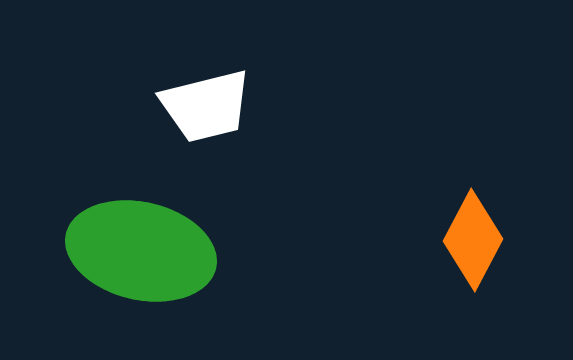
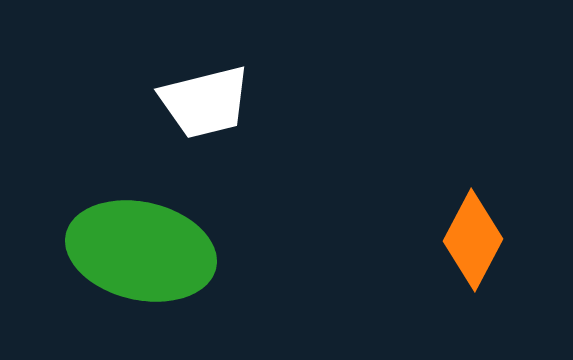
white trapezoid: moved 1 px left, 4 px up
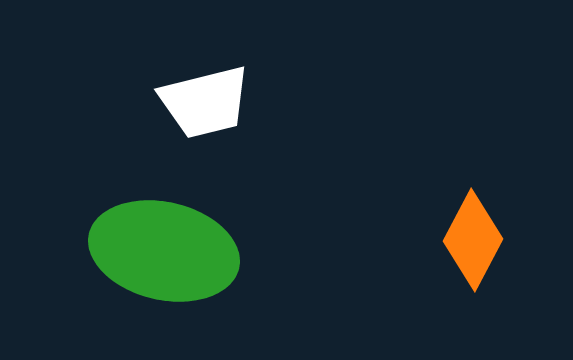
green ellipse: moved 23 px right
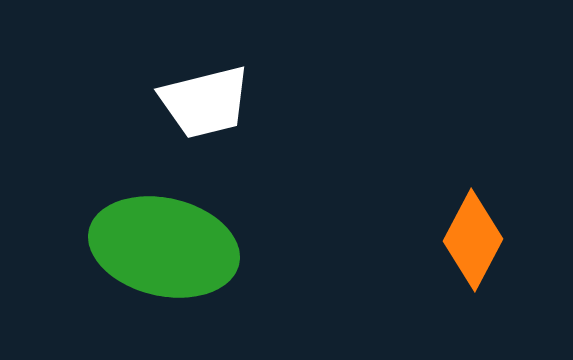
green ellipse: moved 4 px up
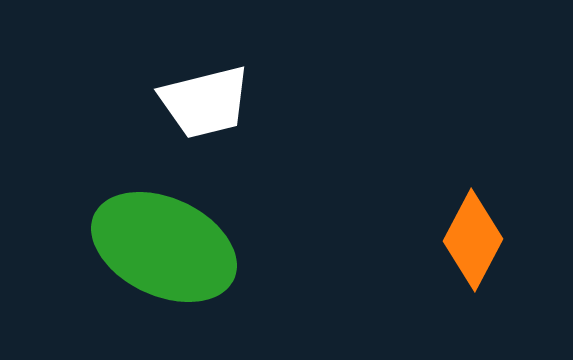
green ellipse: rotated 12 degrees clockwise
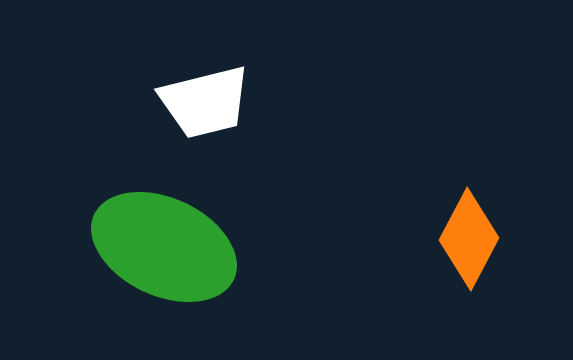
orange diamond: moved 4 px left, 1 px up
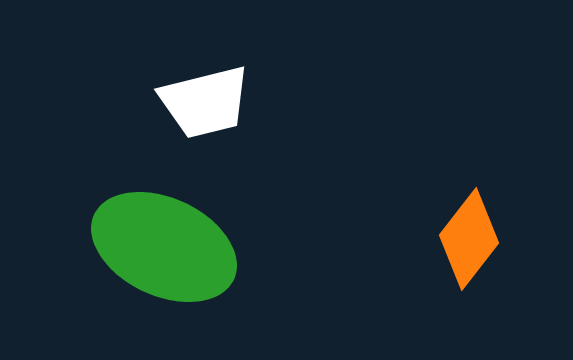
orange diamond: rotated 10 degrees clockwise
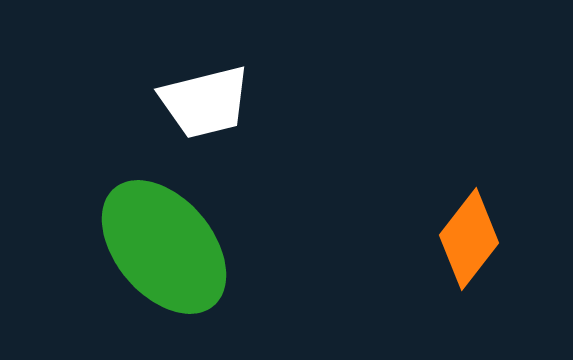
green ellipse: rotated 25 degrees clockwise
